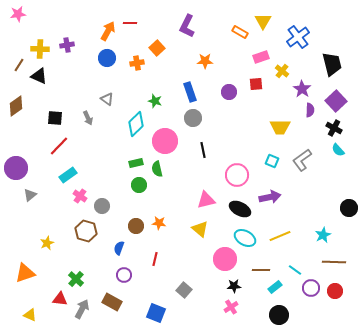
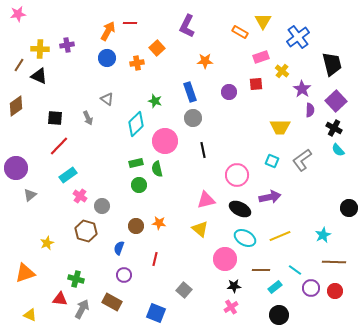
green cross at (76, 279): rotated 28 degrees counterclockwise
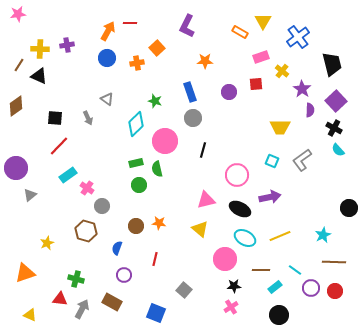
black line at (203, 150): rotated 28 degrees clockwise
pink cross at (80, 196): moved 7 px right, 8 px up
blue semicircle at (119, 248): moved 2 px left
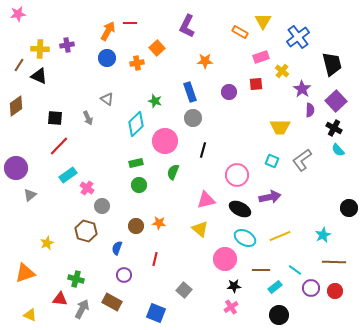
green semicircle at (157, 169): moved 16 px right, 3 px down; rotated 35 degrees clockwise
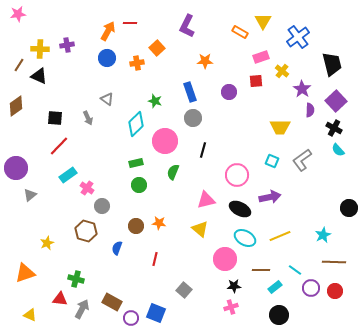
red square at (256, 84): moved 3 px up
purple circle at (124, 275): moved 7 px right, 43 px down
pink cross at (231, 307): rotated 16 degrees clockwise
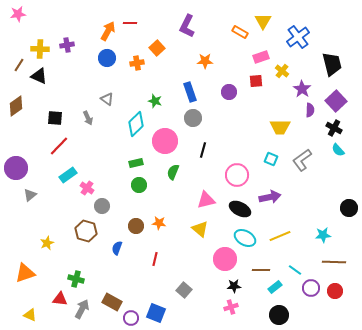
cyan square at (272, 161): moved 1 px left, 2 px up
cyan star at (323, 235): rotated 21 degrees clockwise
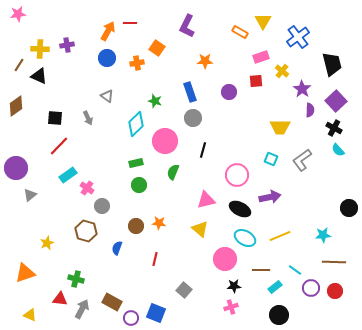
orange square at (157, 48): rotated 14 degrees counterclockwise
gray triangle at (107, 99): moved 3 px up
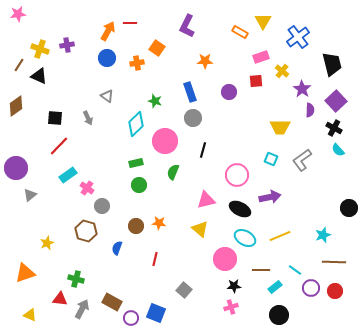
yellow cross at (40, 49): rotated 18 degrees clockwise
cyan star at (323, 235): rotated 14 degrees counterclockwise
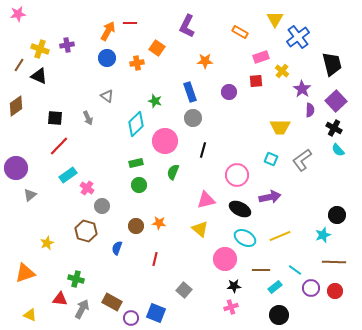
yellow triangle at (263, 21): moved 12 px right, 2 px up
black circle at (349, 208): moved 12 px left, 7 px down
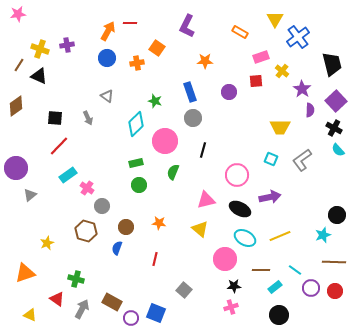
brown circle at (136, 226): moved 10 px left, 1 px down
red triangle at (60, 299): moved 3 px left; rotated 28 degrees clockwise
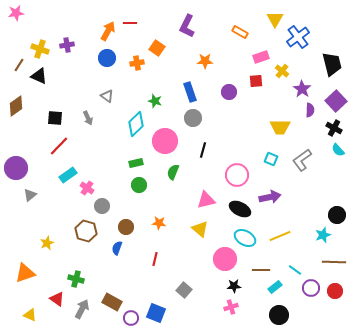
pink star at (18, 14): moved 2 px left, 1 px up
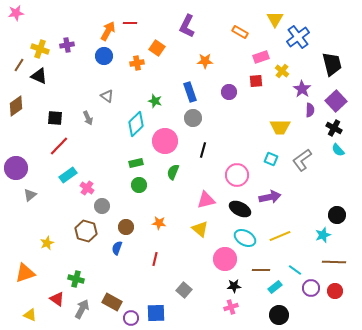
blue circle at (107, 58): moved 3 px left, 2 px up
blue square at (156, 313): rotated 24 degrees counterclockwise
